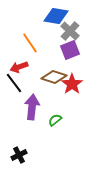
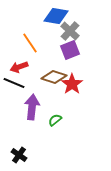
black line: rotated 30 degrees counterclockwise
black cross: rotated 28 degrees counterclockwise
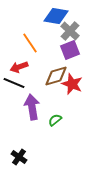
brown diamond: moved 2 px right, 1 px up; rotated 35 degrees counterclockwise
red star: rotated 15 degrees counterclockwise
purple arrow: rotated 15 degrees counterclockwise
black cross: moved 2 px down
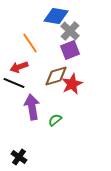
red star: rotated 25 degrees clockwise
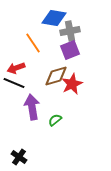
blue diamond: moved 2 px left, 2 px down
gray cross: rotated 36 degrees clockwise
orange line: moved 3 px right
red arrow: moved 3 px left, 1 px down
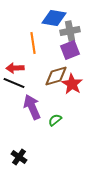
orange line: rotated 25 degrees clockwise
red arrow: moved 1 px left; rotated 18 degrees clockwise
red star: rotated 15 degrees counterclockwise
purple arrow: rotated 15 degrees counterclockwise
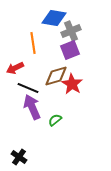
gray cross: moved 1 px right; rotated 12 degrees counterclockwise
red arrow: rotated 24 degrees counterclockwise
black line: moved 14 px right, 5 px down
